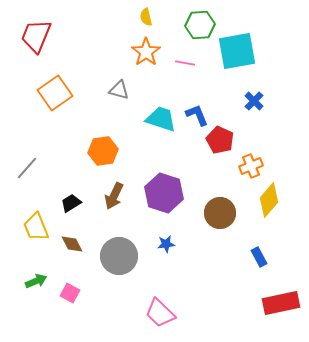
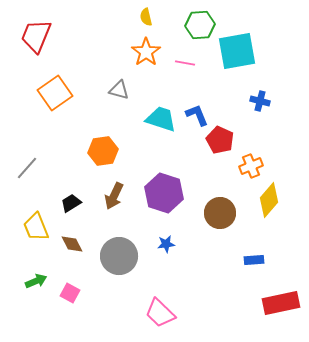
blue cross: moved 6 px right; rotated 30 degrees counterclockwise
blue rectangle: moved 5 px left, 3 px down; rotated 66 degrees counterclockwise
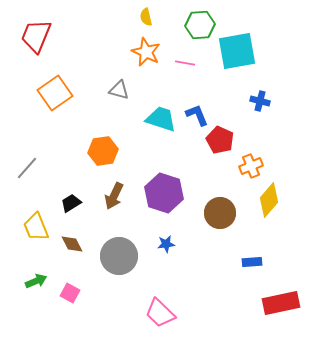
orange star: rotated 12 degrees counterclockwise
blue rectangle: moved 2 px left, 2 px down
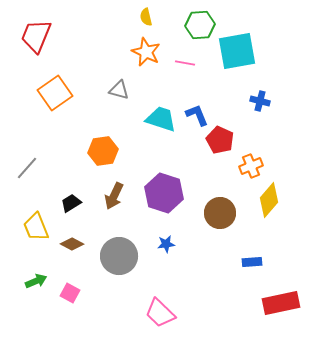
brown diamond: rotated 35 degrees counterclockwise
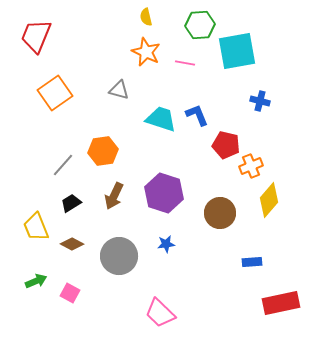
red pentagon: moved 6 px right, 5 px down; rotated 12 degrees counterclockwise
gray line: moved 36 px right, 3 px up
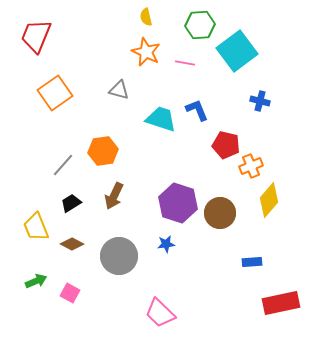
cyan square: rotated 27 degrees counterclockwise
blue L-shape: moved 5 px up
purple hexagon: moved 14 px right, 10 px down
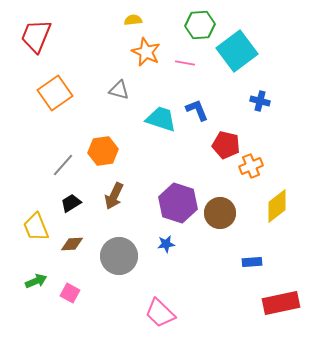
yellow semicircle: moved 13 px left, 3 px down; rotated 96 degrees clockwise
yellow diamond: moved 8 px right, 6 px down; rotated 12 degrees clockwise
brown diamond: rotated 30 degrees counterclockwise
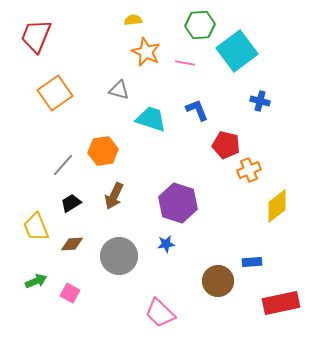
cyan trapezoid: moved 10 px left
orange cross: moved 2 px left, 4 px down
brown circle: moved 2 px left, 68 px down
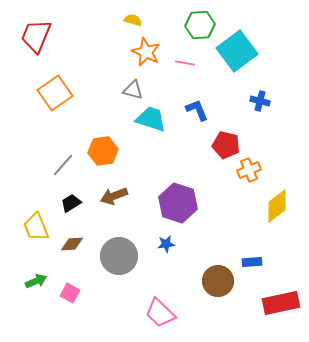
yellow semicircle: rotated 24 degrees clockwise
gray triangle: moved 14 px right
brown arrow: rotated 44 degrees clockwise
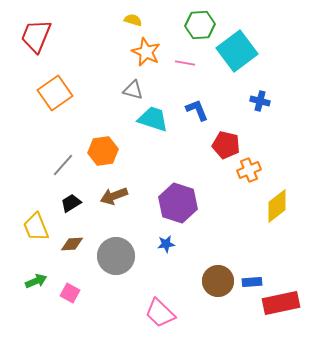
cyan trapezoid: moved 2 px right
gray circle: moved 3 px left
blue rectangle: moved 20 px down
